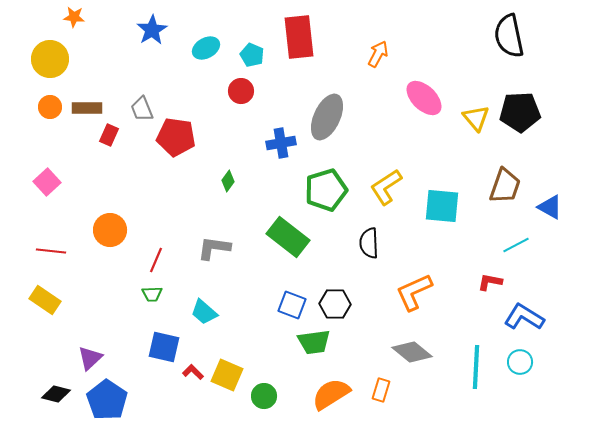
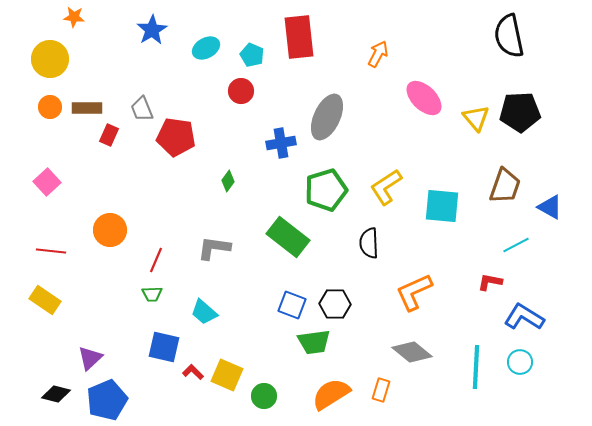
blue pentagon at (107, 400): rotated 15 degrees clockwise
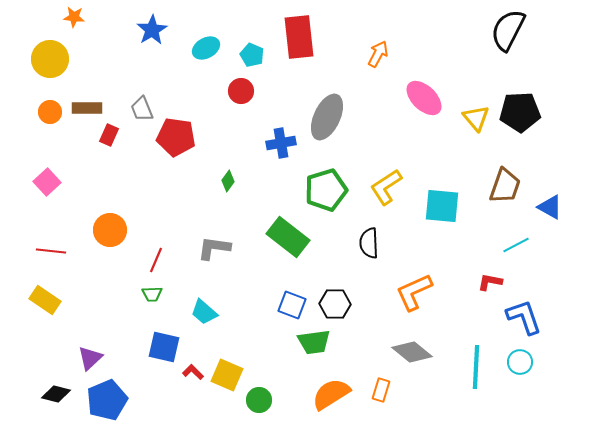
black semicircle at (509, 36): moved 1 px left, 6 px up; rotated 39 degrees clockwise
orange circle at (50, 107): moved 5 px down
blue L-shape at (524, 317): rotated 39 degrees clockwise
green circle at (264, 396): moved 5 px left, 4 px down
